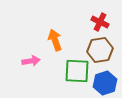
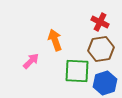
brown hexagon: moved 1 px right, 1 px up
pink arrow: rotated 36 degrees counterclockwise
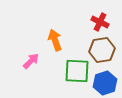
brown hexagon: moved 1 px right, 1 px down
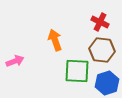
brown hexagon: rotated 15 degrees clockwise
pink arrow: moved 16 px left; rotated 24 degrees clockwise
blue hexagon: moved 2 px right
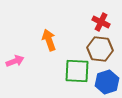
red cross: moved 1 px right
orange arrow: moved 6 px left
brown hexagon: moved 2 px left, 1 px up
blue hexagon: moved 1 px up
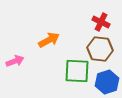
orange arrow: rotated 80 degrees clockwise
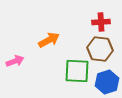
red cross: rotated 30 degrees counterclockwise
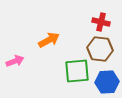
red cross: rotated 18 degrees clockwise
green square: rotated 8 degrees counterclockwise
blue hexagon: rotated 15 degrees clockwise
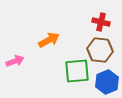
brown hexagon: moved 1 px down
blue hexagon: rotated 20 degrees counterclockwise
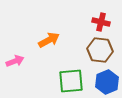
green square: moved 6 px left, 10 px down
